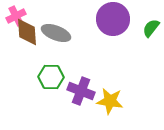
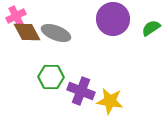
green semicircle: rotated 18 degrees clockwise
brown diamond: rotated 24 degrees counterclockwise
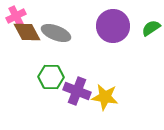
purple circle: moved 7 px down
purple cross: moved 4 px left
yellow star: moved 5 px left, 4 px up
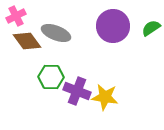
brown diamond: moved 9 px down; rotated 8 degrees counterclockwise
